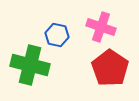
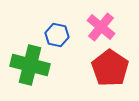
pink cross: rotated 20 degrees clockwise
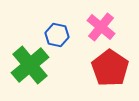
green cross: rotated 36 degrees clockwise
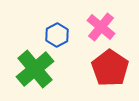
blue hexagon: rotated 20 degrees clockwise
green cross: moved 5 px right, 4 px down
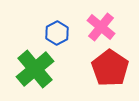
blue hexagon: moved 2 px up
